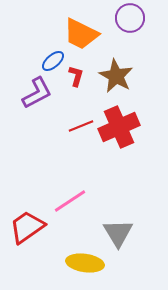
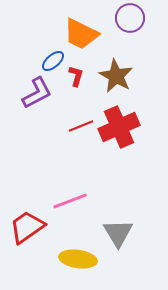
pink line: rotated 12 degrees clockwise
yellow ellipse: moved 7 px left, 4 px up
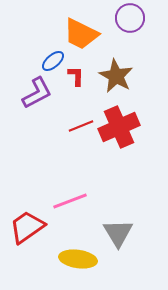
red L-shape: rotated 15 degrees counterclockwise
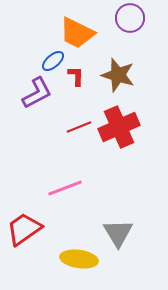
orange trapezoid: moved 4 px left, 1 px up
brown star: moved 2 px right, 1 px up; rotated 12 degrees counterclockwise
red line: moved 2 px left, 1 px down
pink line: moved 5 px left, 13 px up
red trapezoid: moved 3 px left, 2 px down
yellow ellipse: moved 1 px right
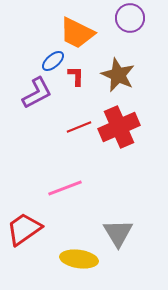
brown star: rotated 8 degrees clockwise
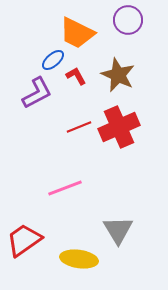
purple circle: moved 2 px left, 2 px down
blue ellipse: moved 1 px up
red L-shape: rotated 30 degrees counterclockwise
red trapezoid: moved 11 px down
gray triangle: moved 3 px up
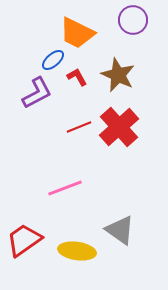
purple circle: moved 5 px right
red L-shape: moved 1 px right, 1 px down
red cross: rotated 18 degrees counterclockwise
gray triangle: moved 2 px right; rotated 24 degrees counterclockwise
yellow ellipse: moved 2 px left, 8 px up
